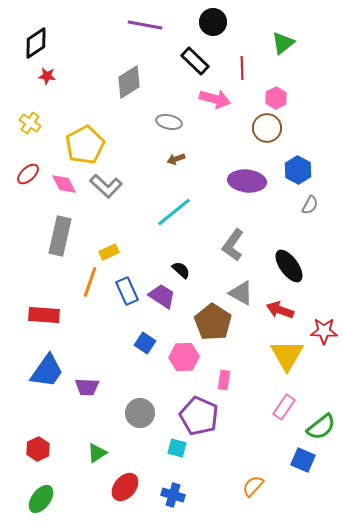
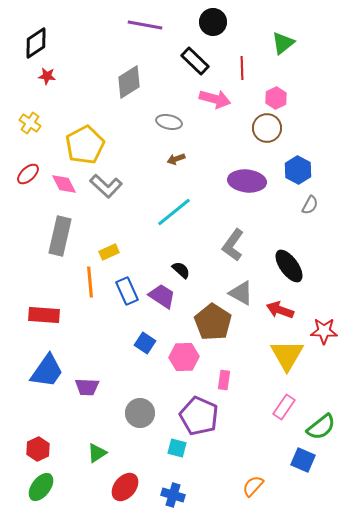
orange line at (90, 282): rotated 24 degrees counterclockwise
green ellipse at (41, 499): moved 12 px up
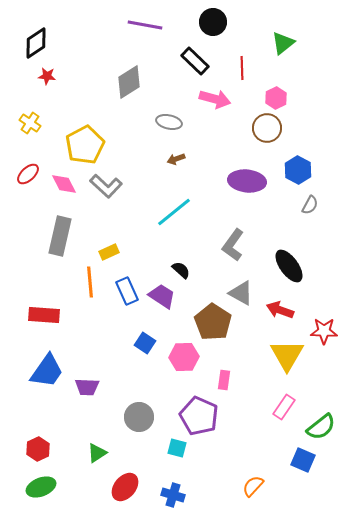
gray circle at (140, 413): moved 1 px left, 4 px down
green ellipse at (41, 487): rotated 32 degrees clockwise
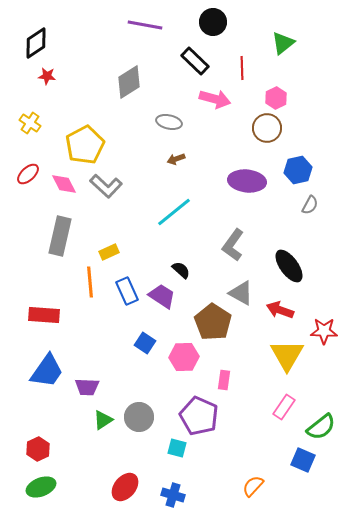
blue hexagon at (298, 170): rotated 20 degrees clockwise
green triangle at (97, 453): moved 6 px right, 33 px up
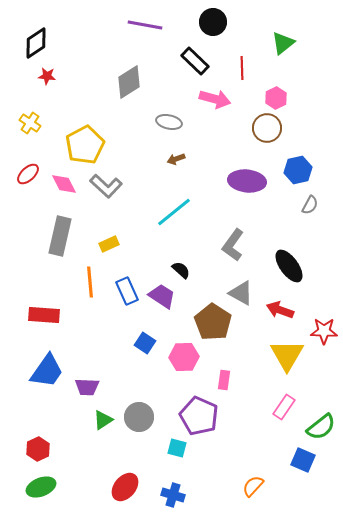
yellow rectangle at (109, 252): moved 8 px up
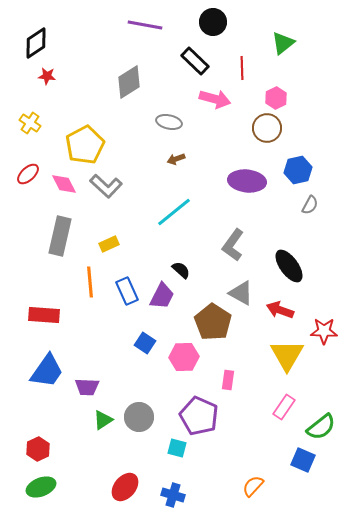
purple trapezoid at (162, 296): rotated 84 degrees clockwise
pink rectangle at (224, 380): moved 4 px right
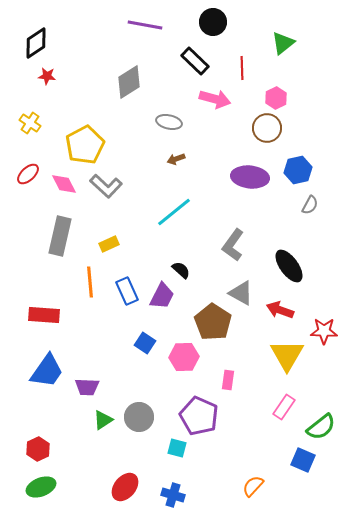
purple ellipse at (247, 181): moved 3 px right, 4 px up
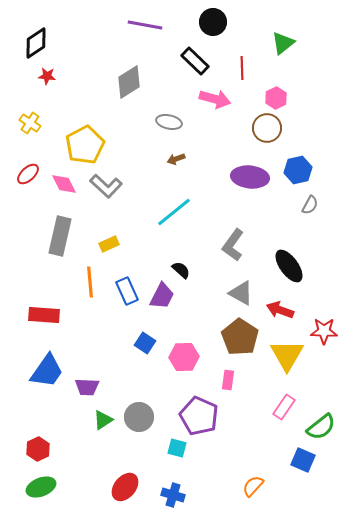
brown pentagon at (213, 322): moved 27 px right, 15 px down
